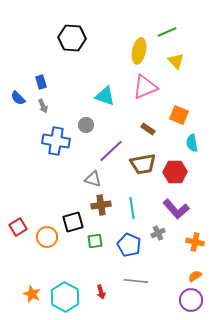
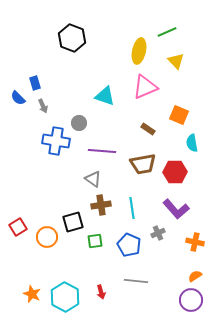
black hexagon: rotated 16 degrees clockwise
blue rectangle: moved 6 px left, 1 px down
gray circle: moved 7 px left, 2 px up
purple line: moved 9 px left; rotated 48 degrees clockwise
gray triangle: rotated 18 degrees clockwise
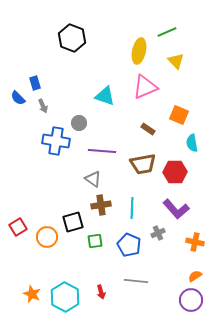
cyan line: rotated 10 degrees clockwise
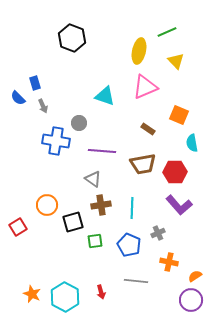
purple L-shape: moved 3 px right, 4 px up
orange circle: moved 32 px up
orange cross: moved 26 px left, 20 px down
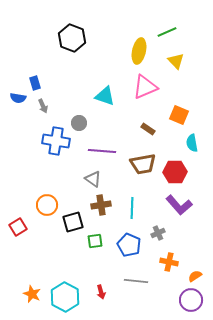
blue semicircle: rotated 35 degrees counterclockwise
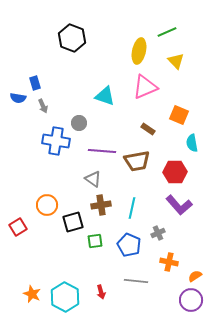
brown trapezoid: moved 6 px left, 3 px up
cyan line: rotated 10 degrees clockwise
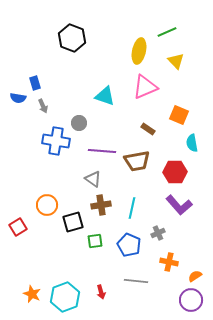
cyan hexagon: rotated 12 degrees clockwise
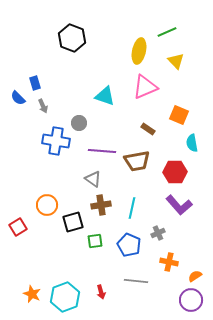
blue semicircle: rotated 35 degrees clockwise
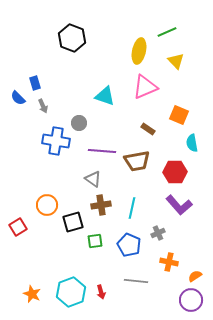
cyan hexagon: moved 6 px right, 5 px up
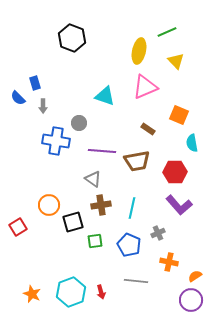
gray arrow: rotated 24 degrees clockwise
orange circle: moved 2 px right
